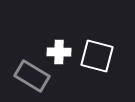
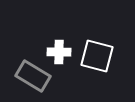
gray rectangle: moved 1 px right
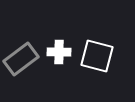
gray rectangle: moved 12 px left, 17 px up; rotated 68 degrees counterclockwise
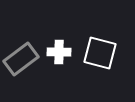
white square: moved 3 px right, 3 px up
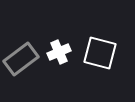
white cross: rotated 25 degrees counterclockwise
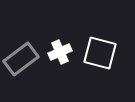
white cross: moved 1 px right
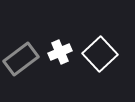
white square: moved 1 px down; rotated 32 degrees clockwise
